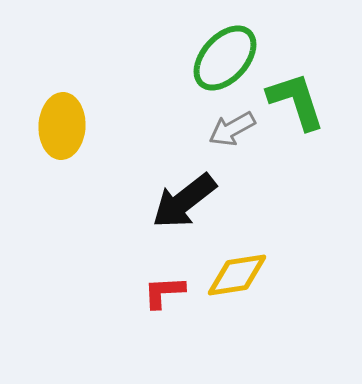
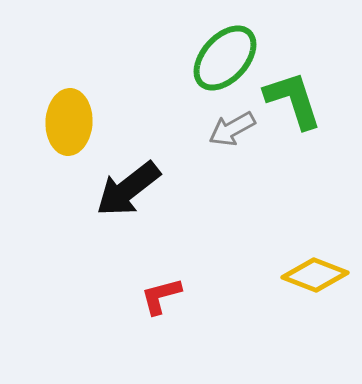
green L-shape: moved 3 px left, 1 px up
yellow ellipse: moved 7 px right, 4 px up
black arrow: moved 56 px left, 12 px up
yellow diamond: moved 78 px right; rotated 30 degrees clockwise
red L-shape: moved 3 px left, 4 px down; rotated 12 degrees counterclockwise
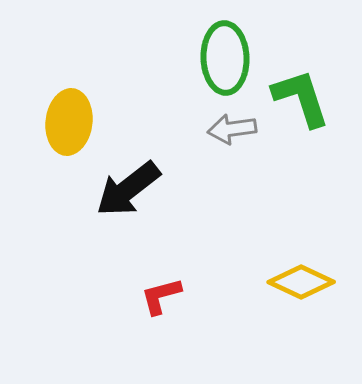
green ellipse: rotated 44 degrees counterclockwise
green L-shape: moved 8 px right, 2 px up
yellow ellipse: rotated 4 degrees clockwise
gray arrow: rotated 21 degrees clockwise
yellow diamond: moved 14 px left, 7 px down; rotated 4 degrees clockwise
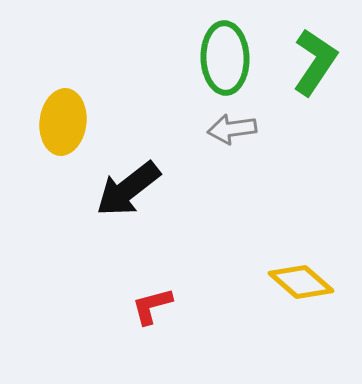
green L-shape: moved 14 px right, 36 px up; rotated 52 degrees clockwise
yellow ellipse: moved 6 px left
yellow diamond: rotated 16 degrees clockwise
red L-shape: moved 9 px left, 10 px down
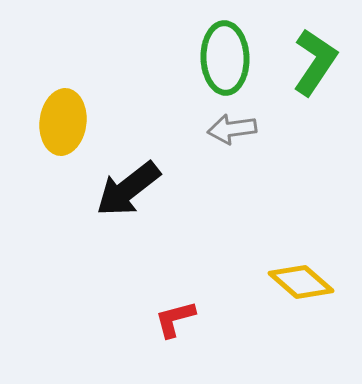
red L-shape: moved 23 px right, 13 px down
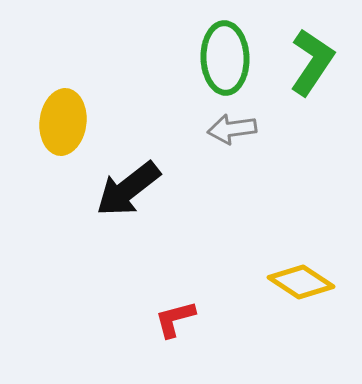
green L-shape: moved 3 px left
yellow diamond: rotated 8 degrees counterclockwise
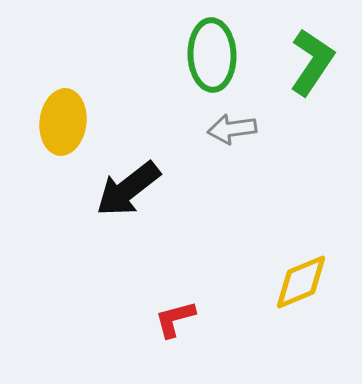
green ellipse: moved 13 px left, 3 px up
yellow diamond: rotated 56 degrees counterclockwise
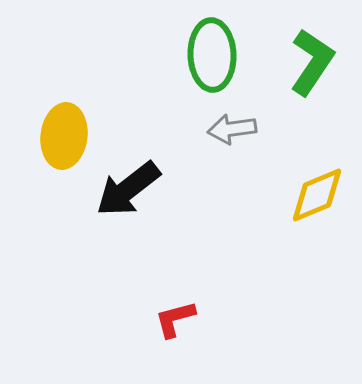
yellow ellipse: moved 1 px right, 14 px down
yellow diamond: moved 16 px right, 87 px up
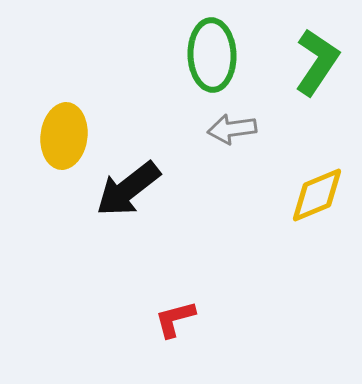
green L-shape: moved 5 px right
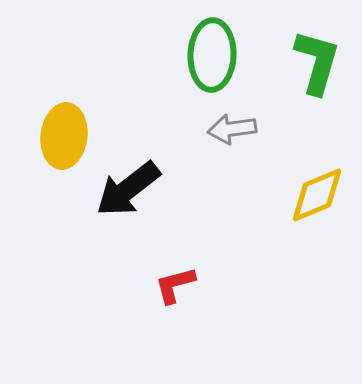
green ellipse: rotated 4 degrees clockwise
green L-shape: rotated 18 degrees counterclockwise
red L-shape: moved 34 px up
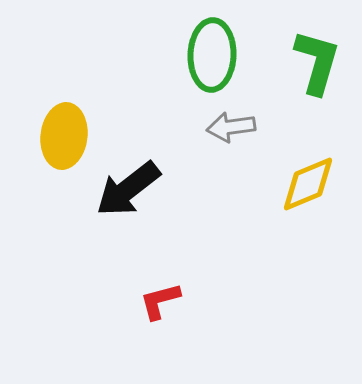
gray arrow: moved 1 px left, 2 px up
yellow diamond: moved 9 px left, 11 px up
red L-shape: moved 15 px left, 16 px down
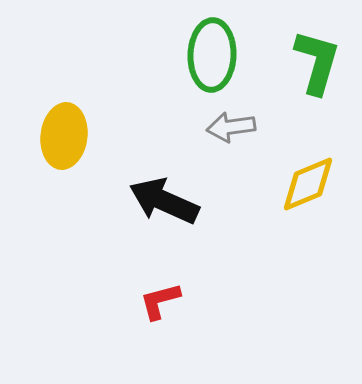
black arrow: moved 36 px right, 12 px down; rotated 62 degrees clockwise
